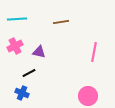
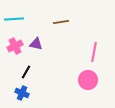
cyan line: moved 3 px left
purple triangle: moved 3 px left, 8 px up
black line: moved 3 px left, 1 px up; rotated 32 degrees counterclockwise
pink circle: moved 16 px up
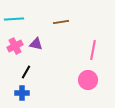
pink line: moved 1 px left, 2 px up
blue cross: rotated 24 degrees counterclockwise
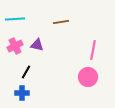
cyan line: moved 1 px right
purple triangle: moved 1 px right, 1 px down
pink circle: moved 3 px up
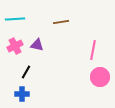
pink circle: moved 12 px right
blue cross: moved 1 px down
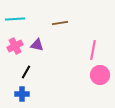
brown line: moved 1 px left, 1 px down
pink circle: moved 2 px up
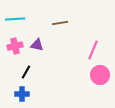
pink cross: rotated 14 degrees clockwise
pink line: rotated 12 degrees clockwise
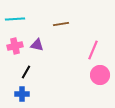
brown line: moved 1 px right, 1 px down
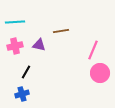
cyan line: moved 3 px down
brown line: moved 7 px down
purple triangle: moved 2 px right
pink circle: moved 2 px up
blue cross: rotated 16 degrees counterclockwise
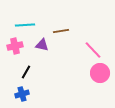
cyan line: moved 10 px right, 3 px down
purple triangle: moved 3 px right
pink line: rotated 66 degrees counterclockwise
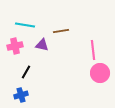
cyan line: rotated 12 degrees clockwise
pink line: rotated 36 degrees clockwise
blue cross: moved 1 px left, 1 px down
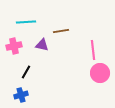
cyan line: moved 1 px right, 3 px up; rotated 12 degrees counterclockwise
pink cross: moved 1 px left
